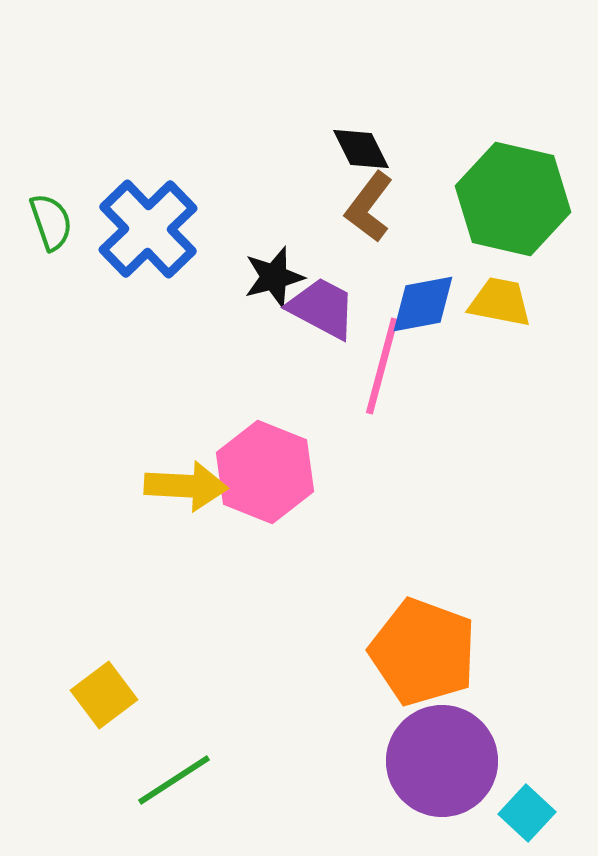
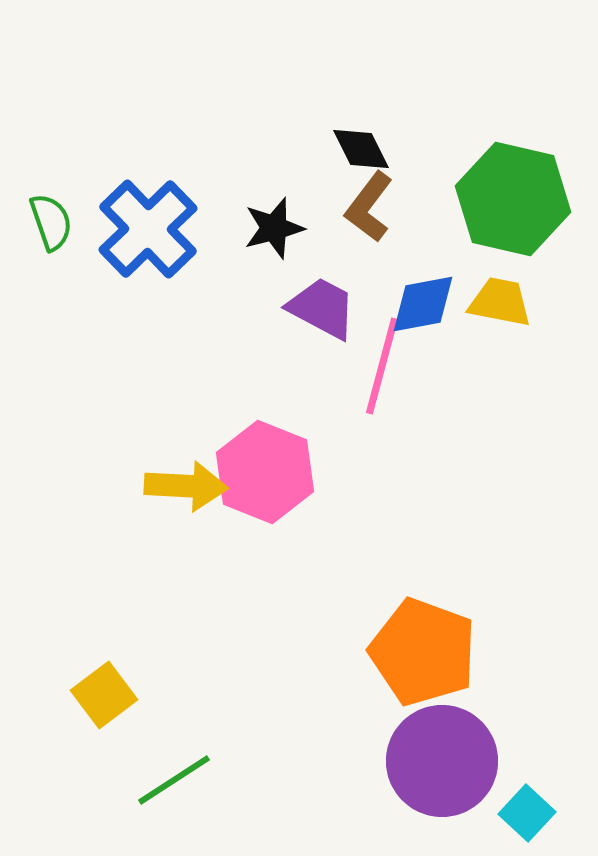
black star: moved 49 px up
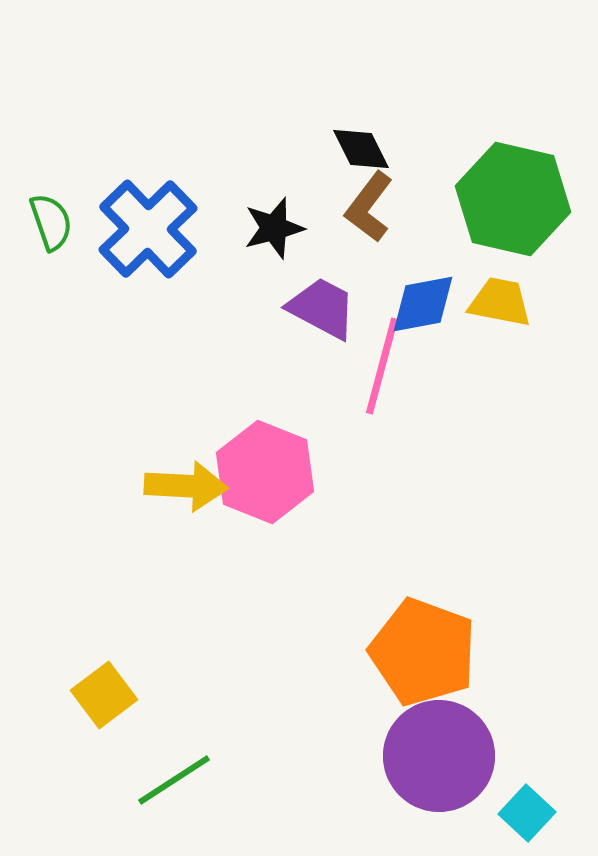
purple circle: moved 3 px left, 5 px up
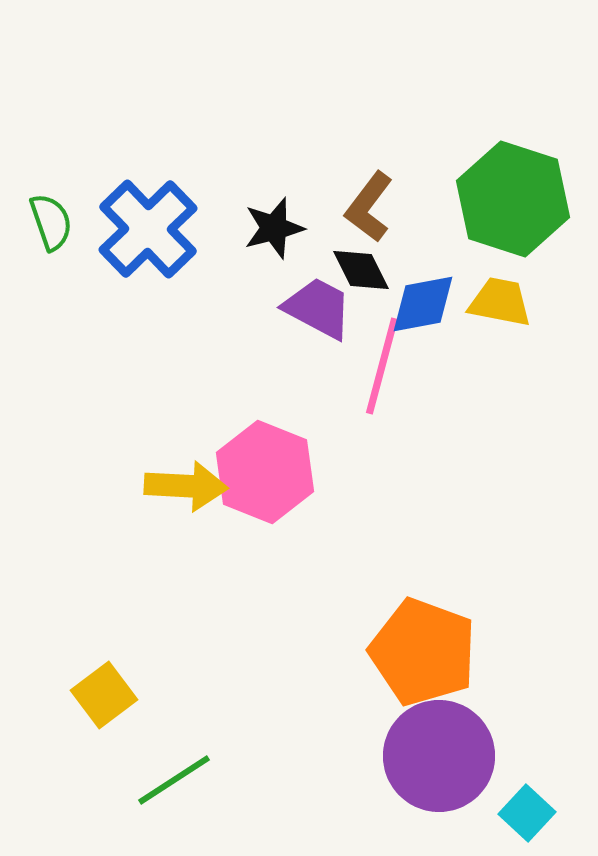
black diamond: moved 121 px down
green hexagon: rotated 5 degrees clockwise
purple trapezoid: moved 4 px left
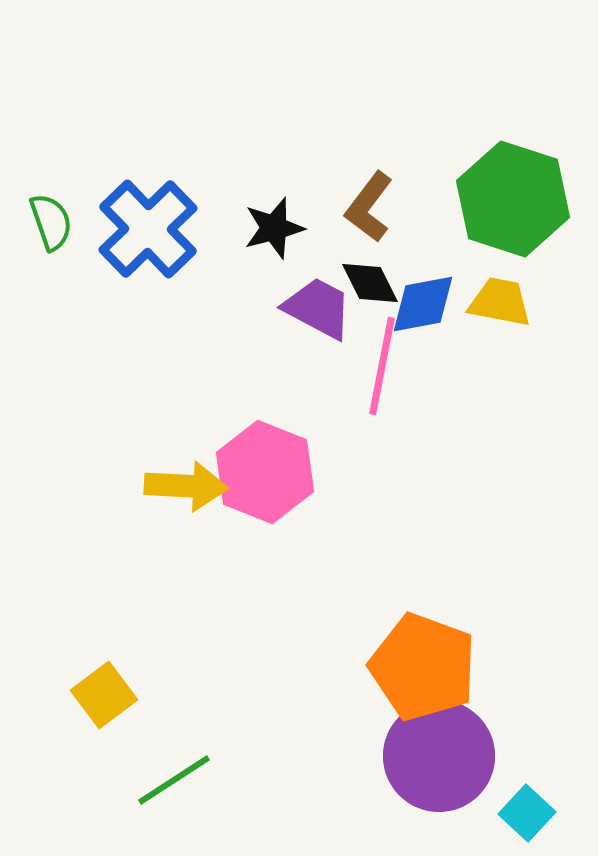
black diamond: moved 9 px right, 13 px down
pink line: rotated 4 degrees counterclockwise
orange pentagon: moved 15 px down
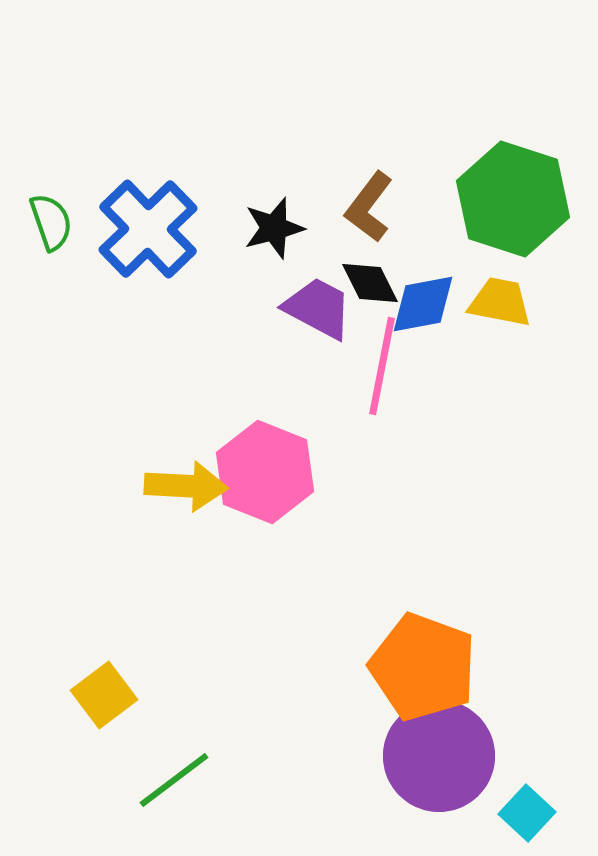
green line: rotated 4 degrees counterclockwise
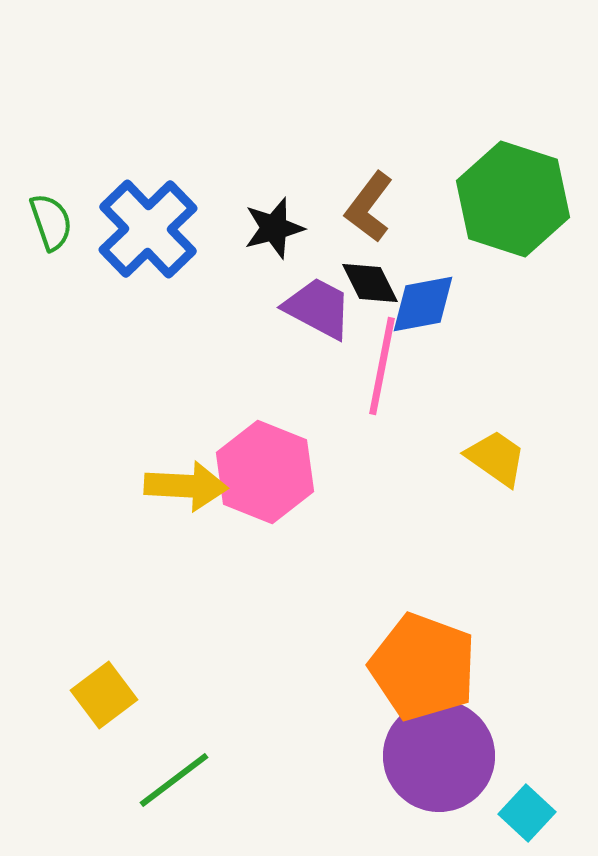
yellow trapezoid: moved 4 px left, 156 px down; rotated 24 degrees clockwise
